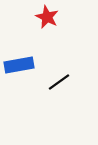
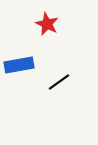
red star: moved 7 px down
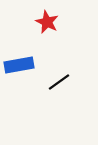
red star: moved 2 px up
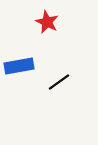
blue rectangle: moved 1 px down
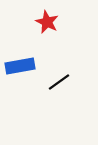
blue rectangle: moved 1 px right
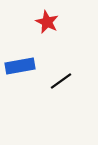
black line: moved 2 px right, 1 px up
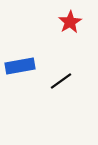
red star: moved 23 px right; rotated 15 degrees clockwise
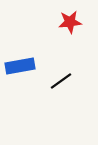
red star: rotated 25 degrees clockwise
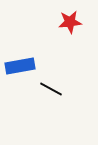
black line: moved 10 px left, 8 px down; rotated 65 degrees clockwise
